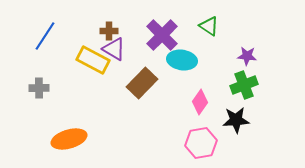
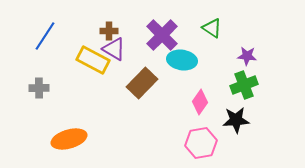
green triangle: moved 3 px right, 2 px down
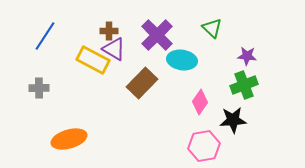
green triangle: rotated 10 degrees clockwise
purple cross: moved 5 px left
black star: moved 3 px left
pink hexagon: moved 3 px right, 3 px down
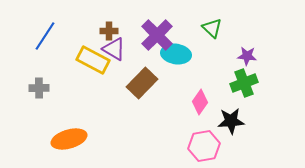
cyan ellipse: moved 6 px left, 6 px up
green cross: moved 2 px up
black star: moved 2 px left, 1 px down
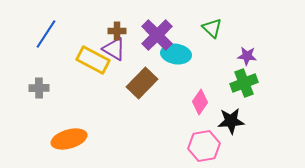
brown cross: moved 8 px right
blue line: moved 1 px right, 2 px up
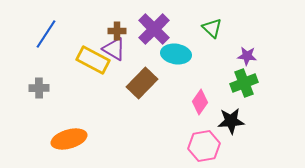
purple cross: moved 3 px left, 6 px up
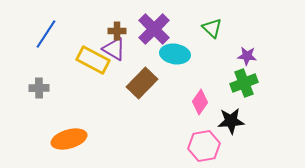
cyan ellipse: moved 1 px left
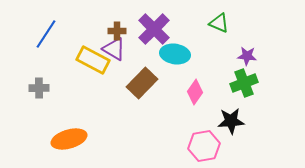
green triangle: moved 7 px right, 5 px up; rotated 20 degrees counterclockwise
pink diamond: moved 5 px left, 10 px up
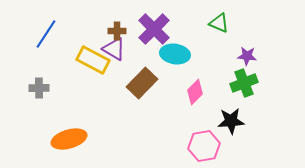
pink diamond: rotated 10 degrees clockwise
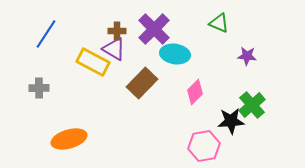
yellow rectangle: moved 2 px down
green cross: moved 8 px right, 22 px down; rotated 20 degrees counterclockwise
